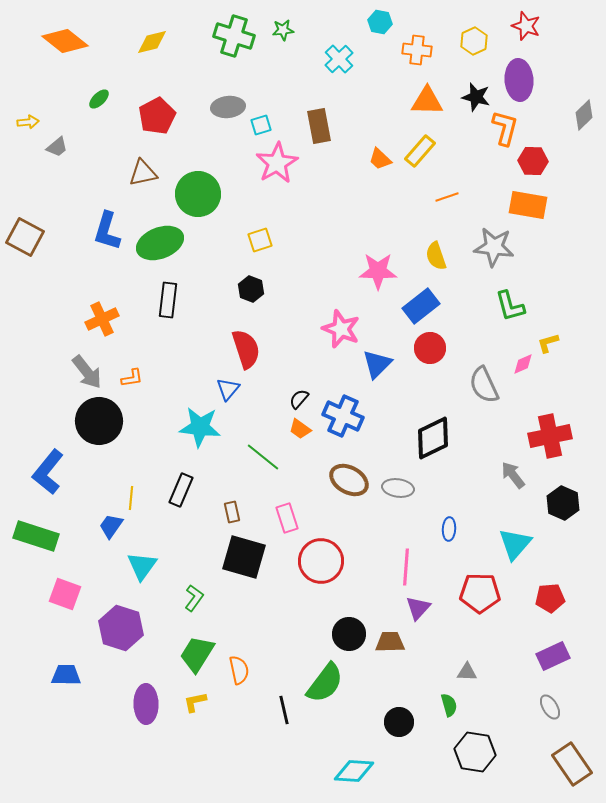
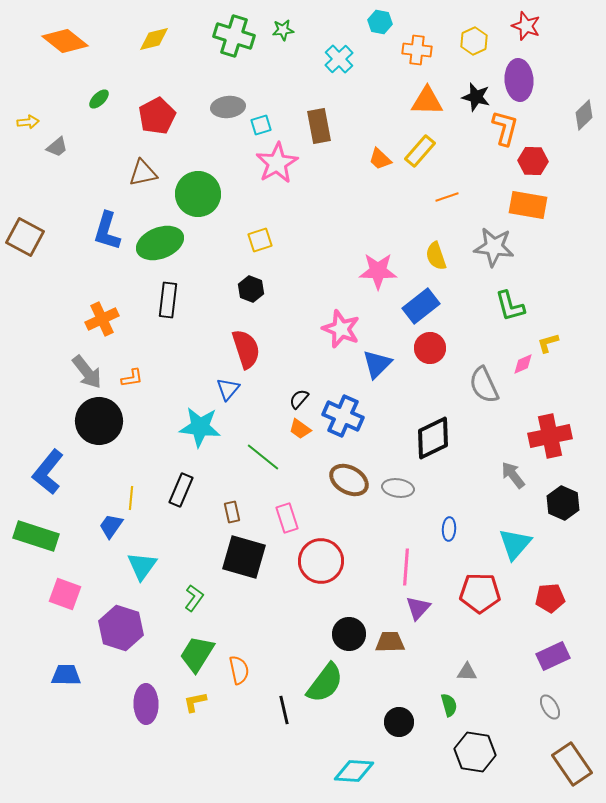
yellow diamond at (152, 42): moved 2 px right, 3 px up
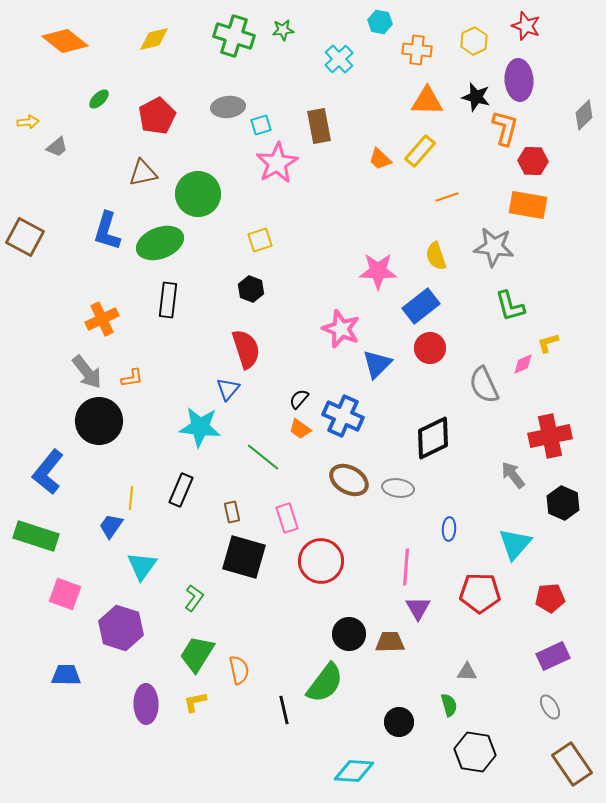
purple triangle at (418, 608): rotated 12 degrees counterclockwise
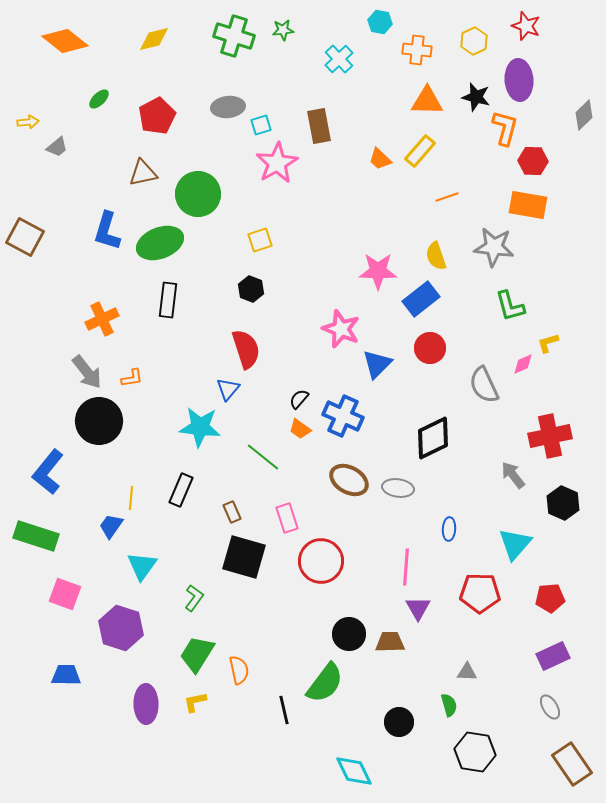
blue rectangle at (421, 306): moved 7 px up
brown rectangle at (232, 512): rotated 10 degrees counterclockwise
cyan diamond at (354, 771): rotated 60 degrees clockwise
